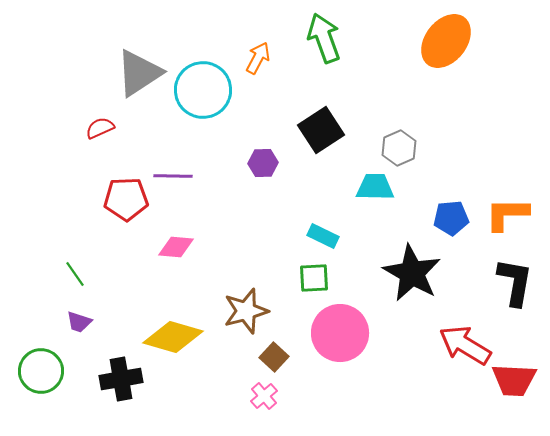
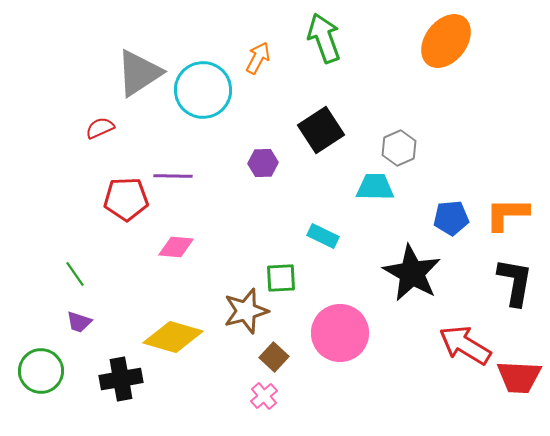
green square: moved 33 px left
red trapezoid: moved 5 px right, 3 px up
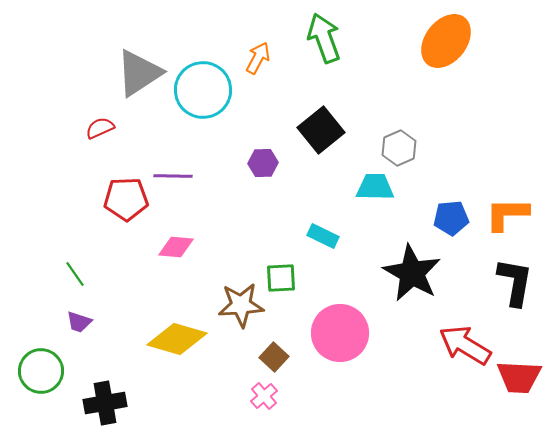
black square: rotated 6 degrees counterclockwise
brown star: moved 5 px left, 6 px up; rotated 12 degrees clockwise
yellow diamond: moved 4 px right, 2 px down
black cross: moved 16 px left, 24 px down
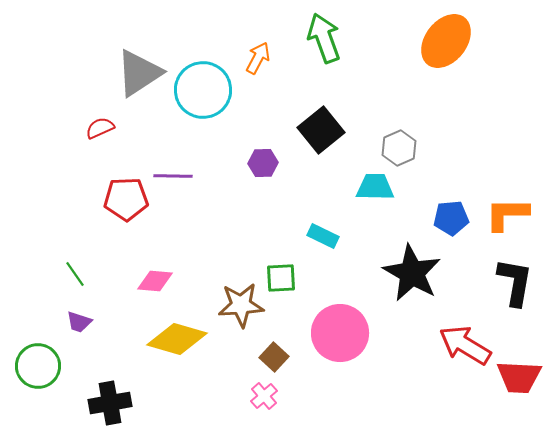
pink diamond: moved 21 px left, 34 px down
green circle: moved 3 px left, 5 px up
black cross: moved 5 px right
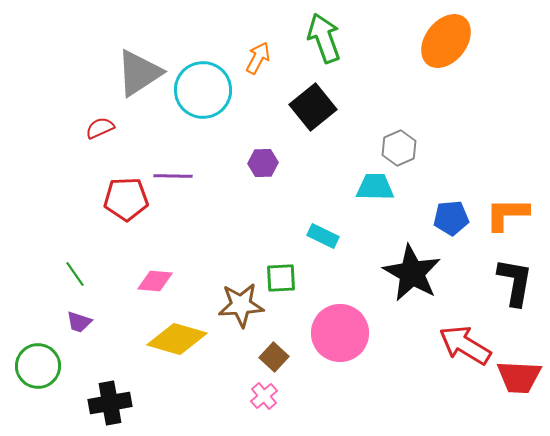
black square: moved 8 px left, 23 px up
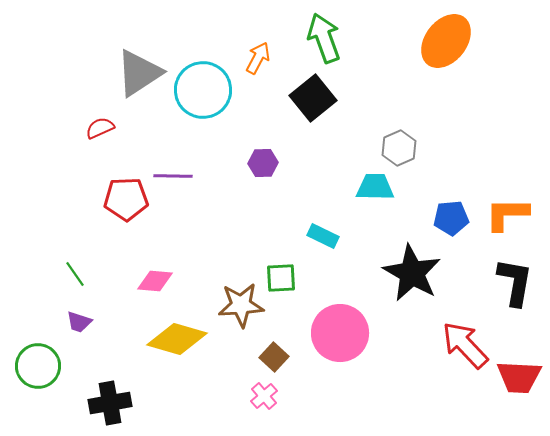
black square: moved 9 px up
red arrow: rotated 16 degrees clockwise
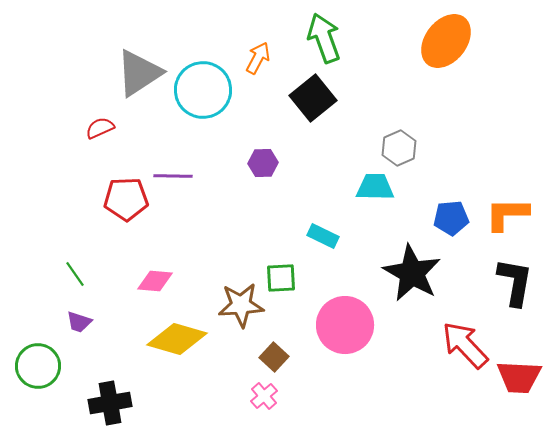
pink circle: moved 5 px right, 8 px up
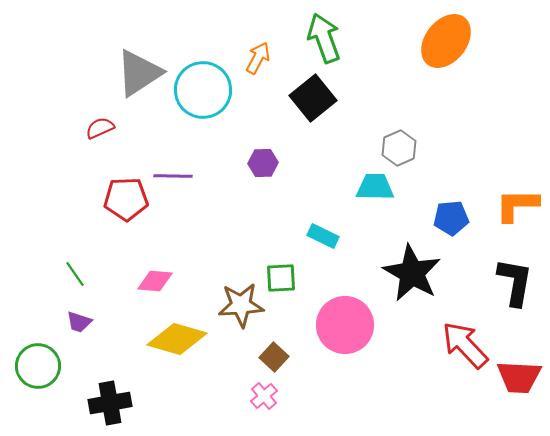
orange L-shape: moved 10 px right, 9 px up
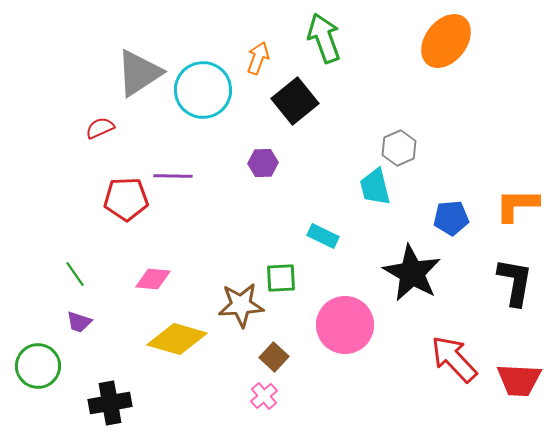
orange arrow: rotated 8 degrees counterclockwise
black square: moved 18 px left, 3 px down
cyan trapezoid: rotated 105 degrees counterclockwise
pink diamond: moved 2 px left, 2 px up
red arrow: moved 11 px left, 14 px down
red trapezoid: moved 3 px down
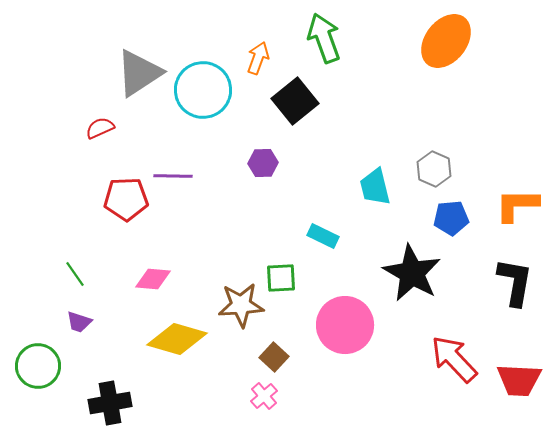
gray hexagon: moved 35 px right, 21 px down; rotated 12 degrees counterclockwise
